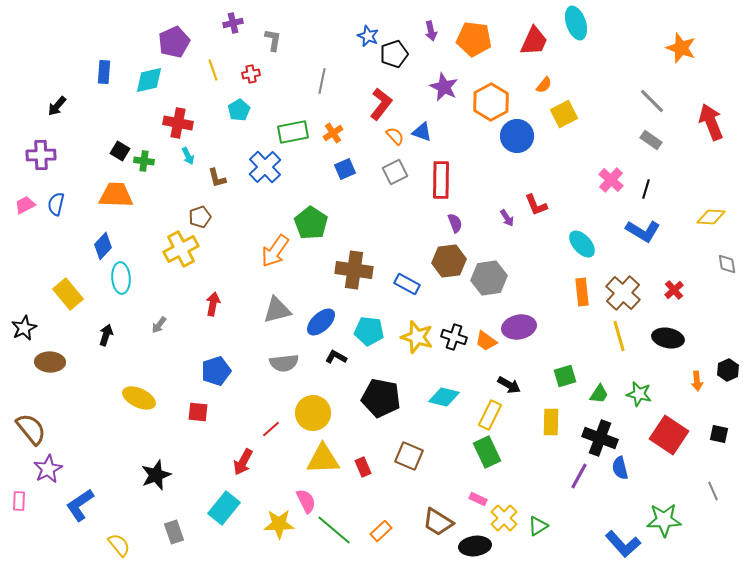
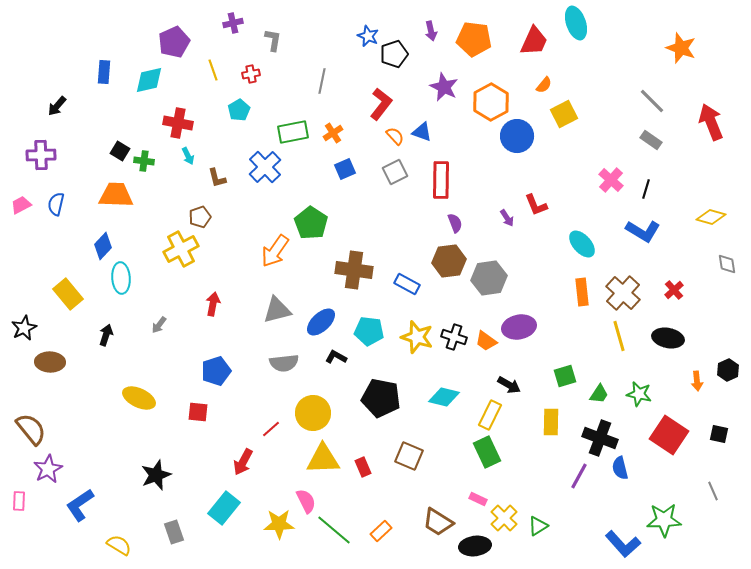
pink trapezoid at (25, 205): moved 4 px left
yellow diamond at (711, 217): rotated 12 degrees clockwise
yellow semicircle at (119, 545): rotated 20 degrees counterclockwise
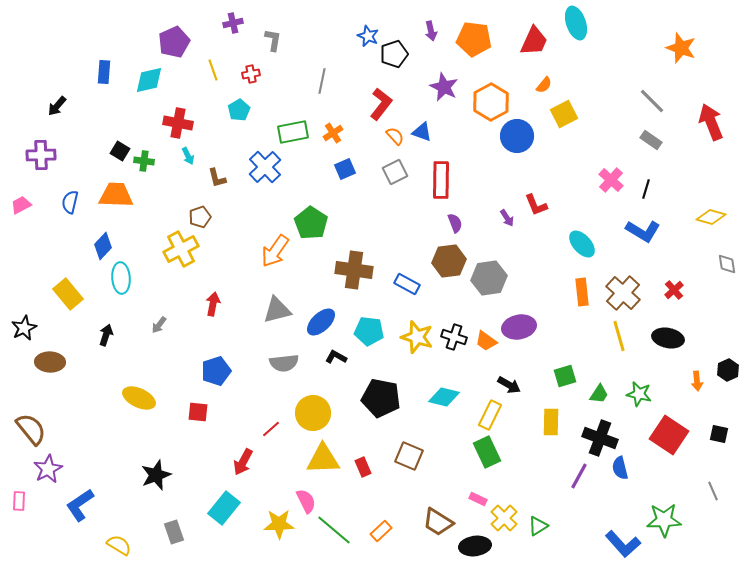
blue semicircle at (56, 204): moved 14 px right, 2 px up
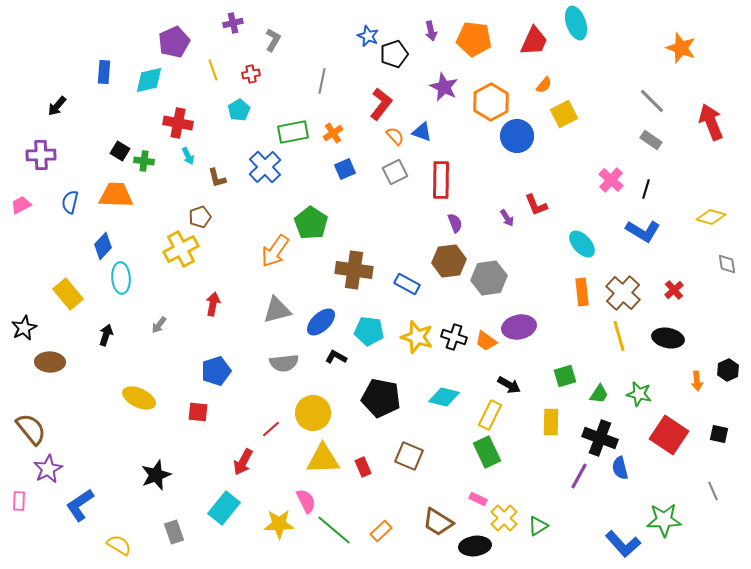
gray L-shape at (273, 40): rotated 20 degrees clockwise
